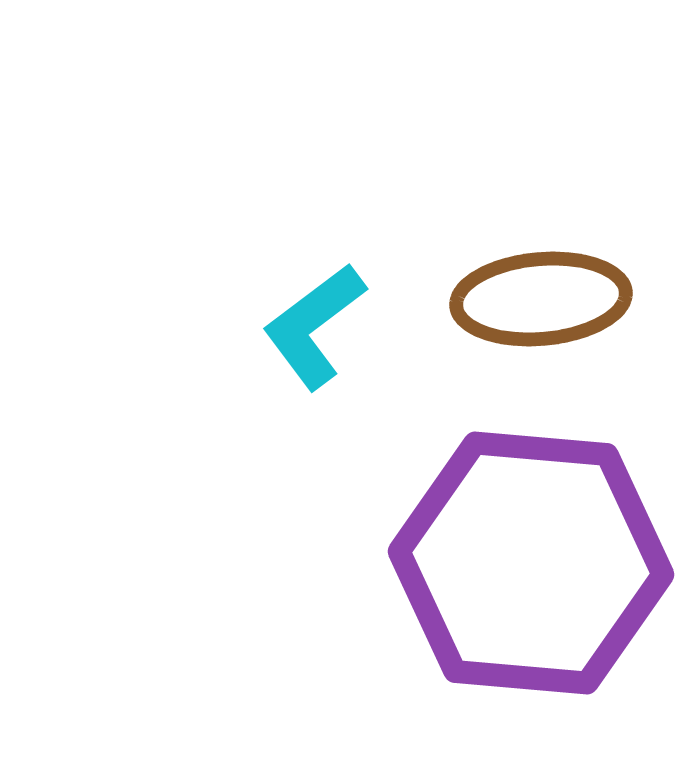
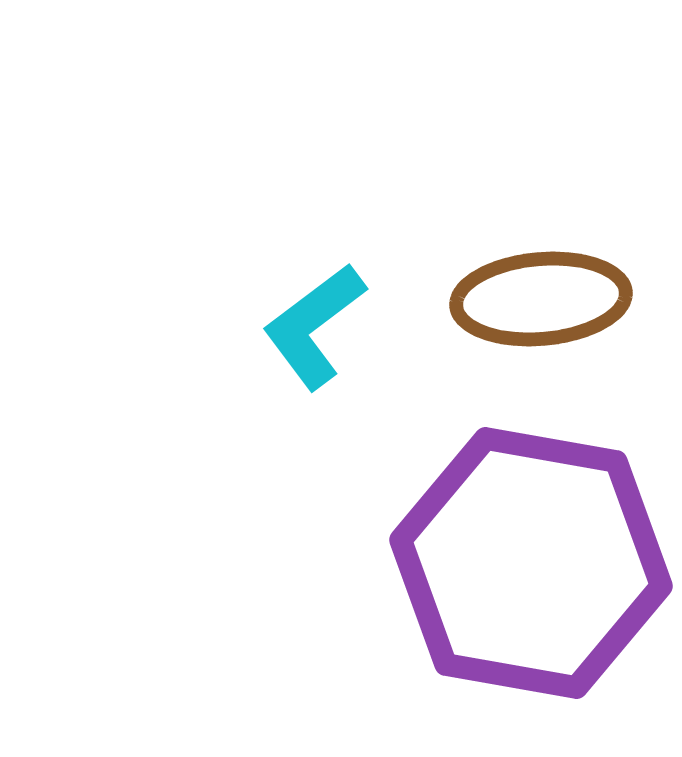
purple hexagon: rotated 5 degrees clockwise
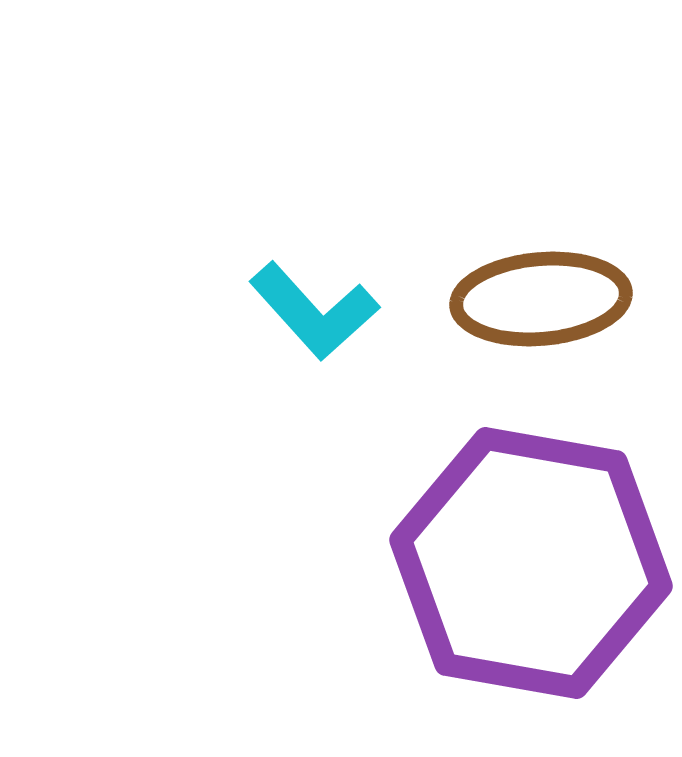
cyan L-shape: moved 15 px up; rotated 95 degrees counterclockwise
